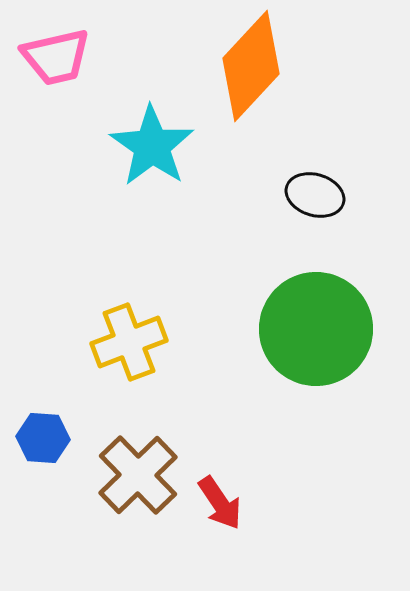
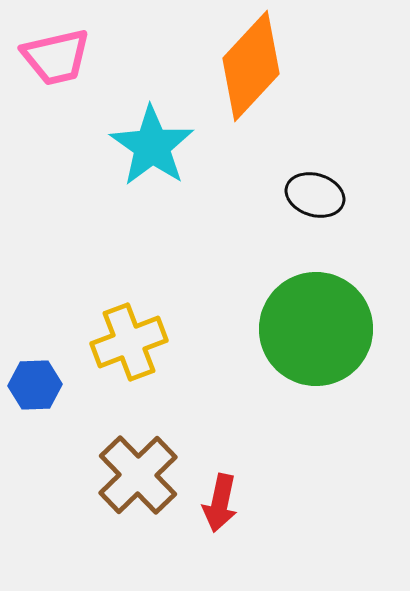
blue hexagon: moved 8 px left, 53 px up; rotated 6 degrees counterclockwise
red arrow: rotated 46 degrees clockwise
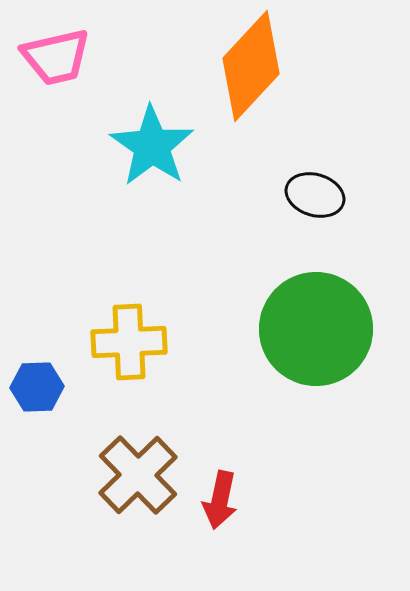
yellow cross: rotated 18 degrees clockwise
blue hexagon: moved 2 px right, 2 px down
red arrow: moved 3 px up
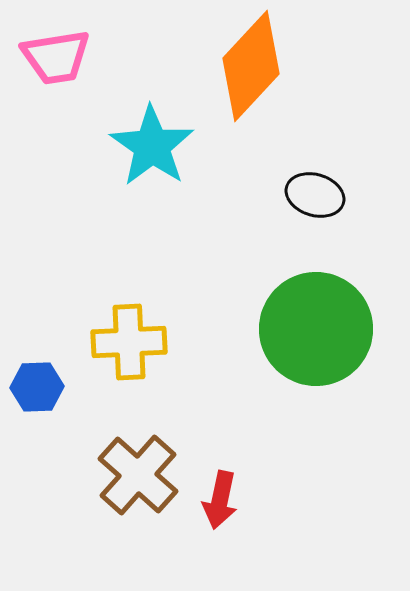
pink trapezoid: rotated 4 degrees clockwise
brown cross: rotated 4 degrees counterclockwise
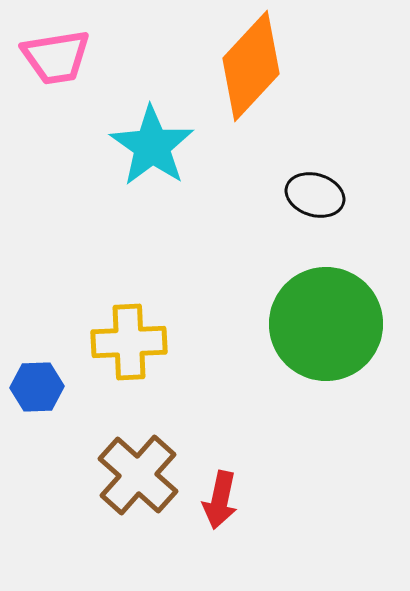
green circle: moved 10 px right, 5 px up
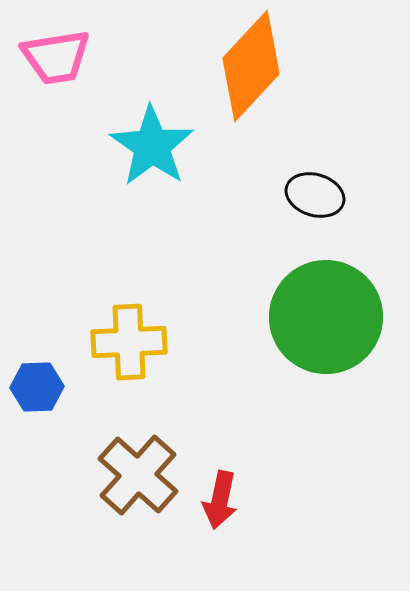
green circle: moved 7 px up
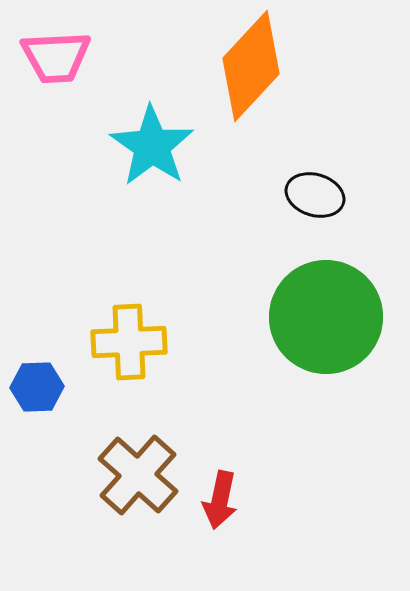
pink trapezoid: rotated 6 degrees clockwise
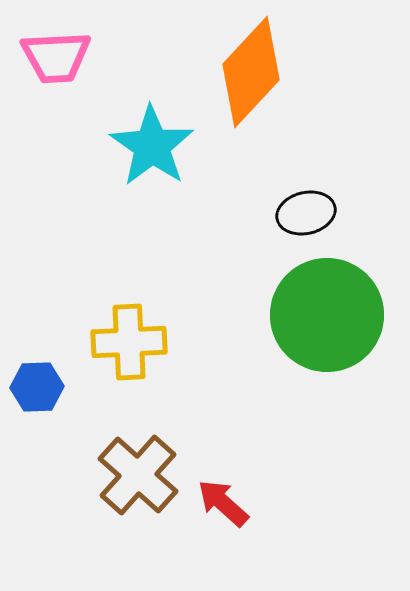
orange diamond: moved 6 px down
black ellipse: moved 9 px left, 18 px down; rotated 30 degrees counterclockwise
green circle: moved 1 px right, 2 px up
red arrow: moved 3 px right, 3 px down; rotated 120 degrees clockwise
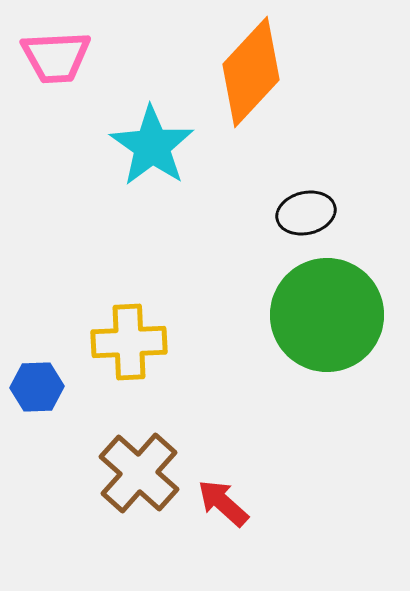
brown cross: moved 1 px right, 2 px up
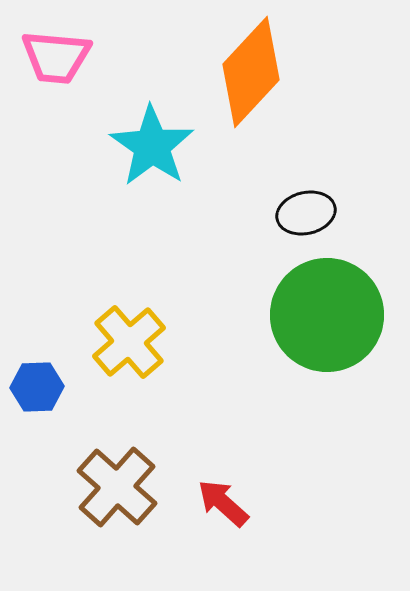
pink trapezoid: rotated 8 degrees clockwise
yellow cross: rotated 38 degrees counterclockwise
brown cross: moved 22 px left, 14 px down
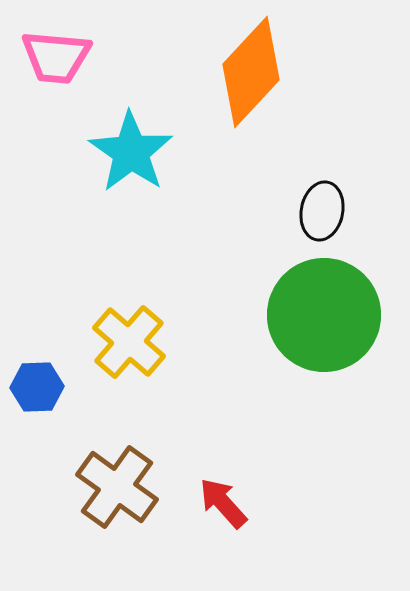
cyan star: moved 21 px left, 6 px down
black ellipse: moved 16 px right, 2 px up; rotated 66 degrees counterclockwise
green circle: moved 3 px left
yellow cross: rotated 8 degrees counterclockwise
brown cross: rotated 6 degrees counterclockwise
red arrow: rotated 6 degrees clockwise
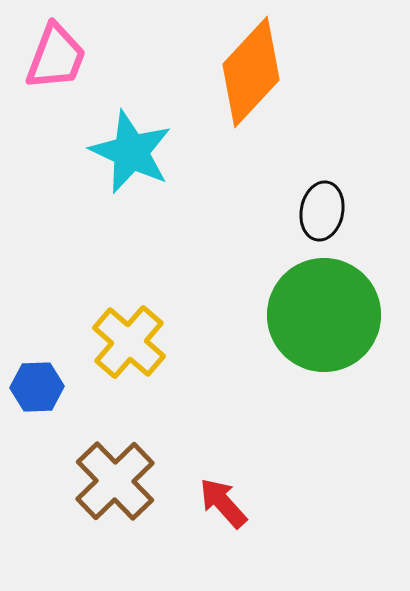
pink trapezoid: rotated 74 degrees counterclockwise
cyan star: rotated 10 degrees counterclockwise
brown cross: moved 2 px left, 6 px up; rotated 10 degrees clockwise
